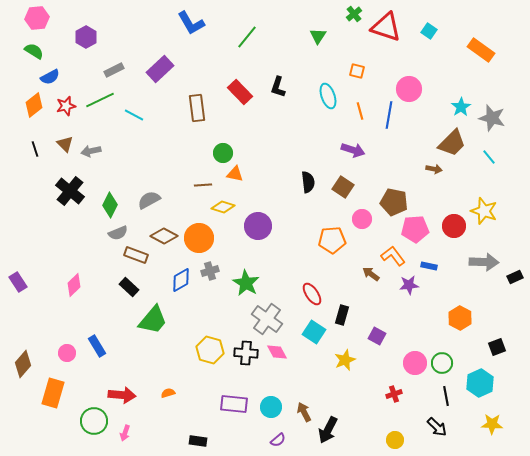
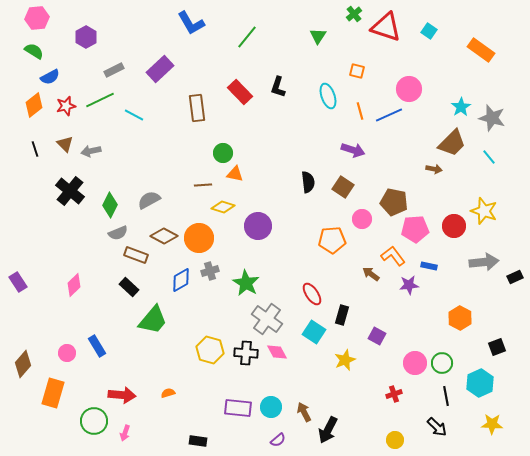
blue line at (389, 115): rotated 56 degrees clockwise
gray arrow at (484, 262): rotated 8 degrees counterclockwise
purple rectangle at (234, 404): moved 4 px right, 4 px down
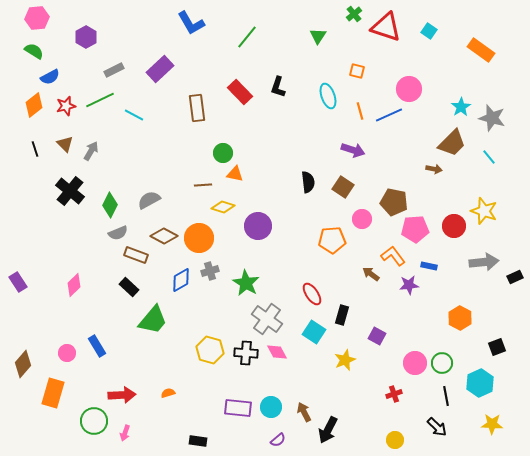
gray arrow at (91, 151): rotated 132 degrees clockwise
red arrow at (122, 395): rotated 8 degrees counterclockwise
